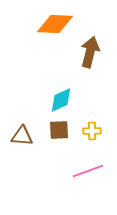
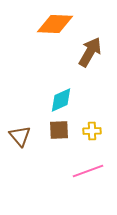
brown arrow: rotated 16 degrees clockwise
brown triangle: moved 2 px left; rotated 45 degrees clockwise
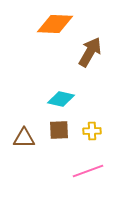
cyan diamond: moved 1 px up; rotated 36 degrees clockwise
brown triangle: moved 4 px right, 2 px down; rotated 50 degrees counterclockwise
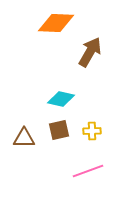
orange diamond: moved 1 px right, 1 px up
brown square: rotated 10 degrees counterclockwise
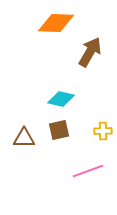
yellow cross: moved 11 px right
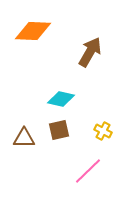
orange diamond: moved 23 px left, 8 px down
yellow cross: rotated 30 degrees clockwise
pink line: rotated 24 degrees counterclockwise
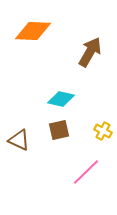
brown triangle: moved 5 px left, 2 px down; rotated 25 degrees clockwise
pink line: moved 2 px left, 1 px down
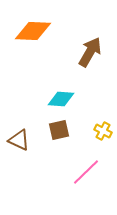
cyan diamond: rotated 8 degrees counterclockwise
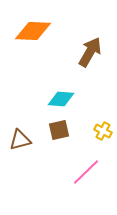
brown triangle: moved 1 px right; rotated 40 degrees counterclockwise
